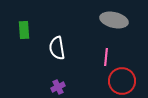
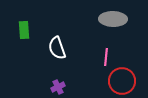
gray ellipse: moved 1 px left, 1 px up; rotated 12 degrees counterclockwise
white semicircle: rotated 10 degrees counterclockwise
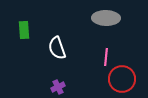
gray ellipse: moved 7 px left, 1 px up
red circle: moved 2 px up
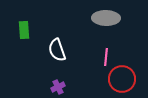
white semicircle: moved 2 px down
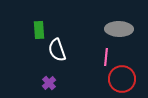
gray ellipse: moved 13 px right, 11 px down
green rectangle: moved 15 px right
purple cross: moved 9 px left, 4 px up; rotated 16 degrees counterclockwise
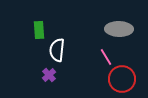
white semicircle: rotated 25 degrees clockwise
pink line: rotated 36 degrees counterclockwise
purple cross: moved 8 px up
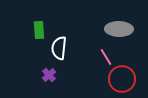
white semicircle: moved 2 px right, 2 px up
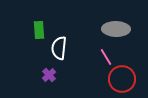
gray ellipse: moved 3 px left
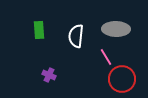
white semicircle: moved 17 px right, 12 px up
purple cross: rotated 24 degrees counterclockwise
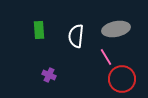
gray ellipse: rotated 12 degrees counterclockwise
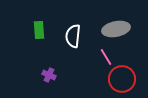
white semicircle: moved 3 px left
